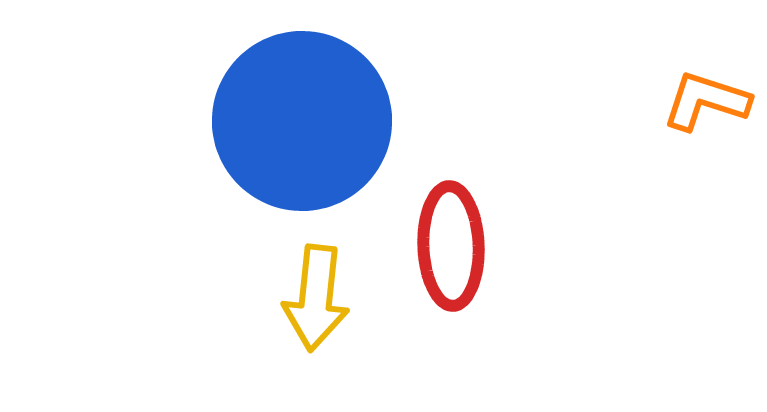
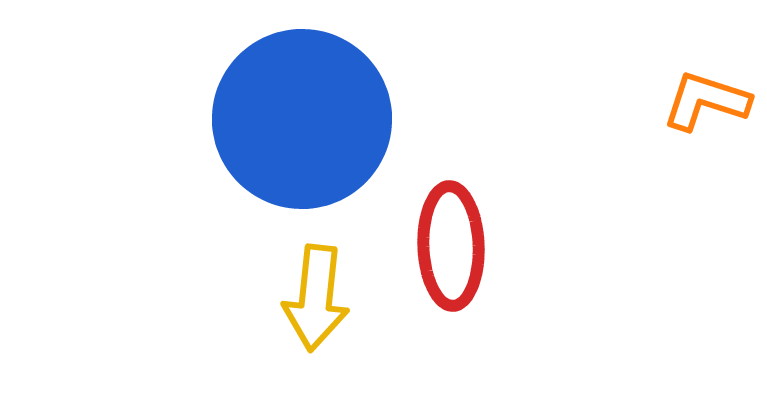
blue circle: moved 2 px up
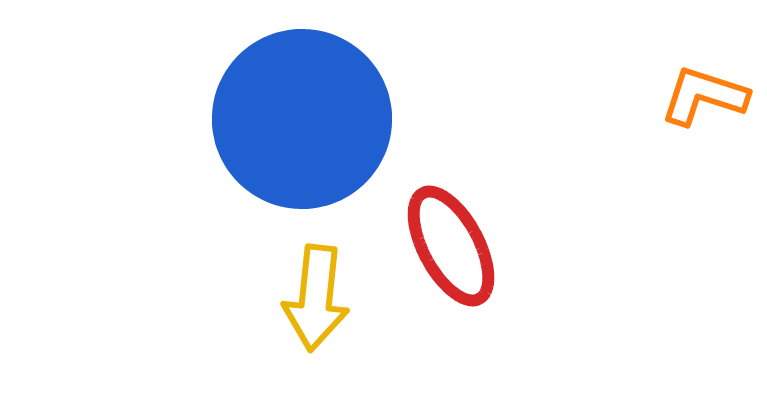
orange L-shape: moved 2 px left, 5 px up
red ellipse: rotated 26 degrees counterclockwise
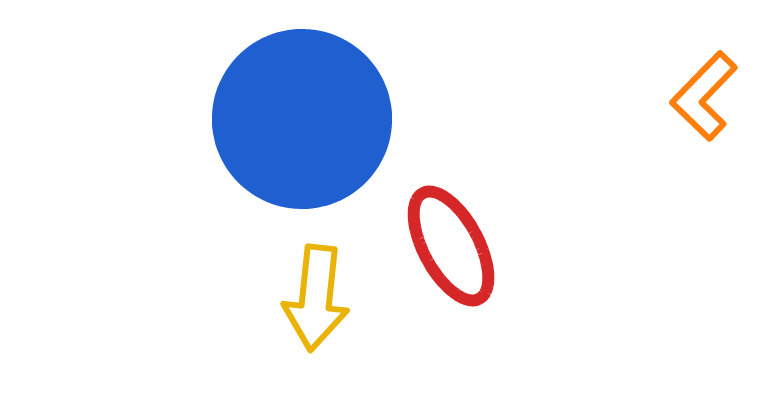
orange L-shape: rotated 64 degrees counterclockwise
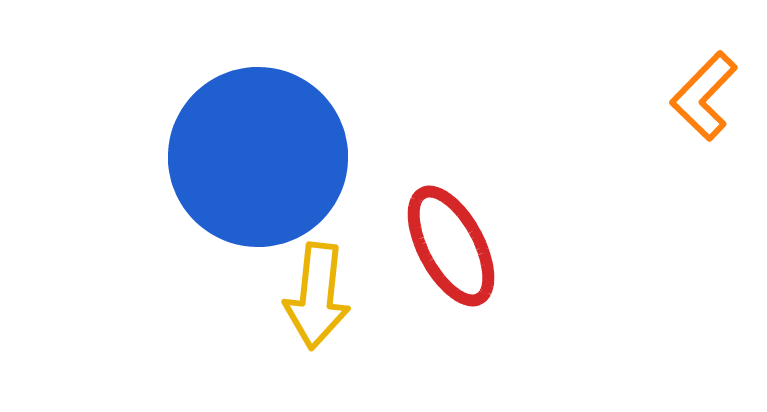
blue circle: moved 44 px left, 38 px down
yellow arrow: moved 1 px right, 2 px up
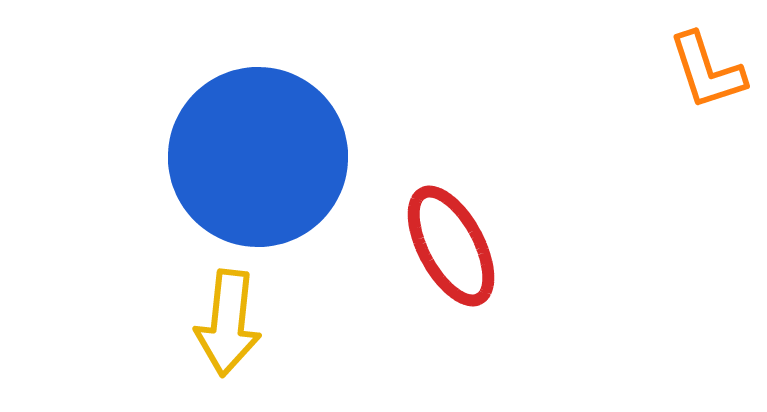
orange L-shape: moved 3 px right, 25 px up; rotated 62 degrees counterclockwise
yellow arrow: moved 89 px left, 27 px down
